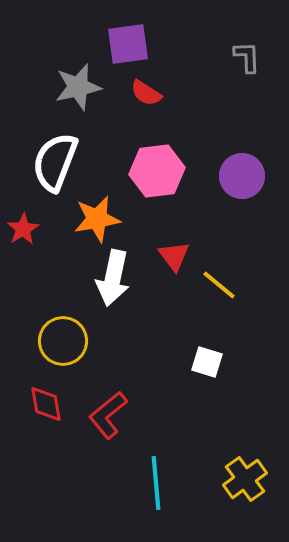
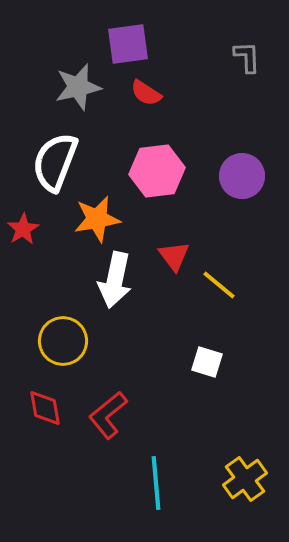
white arrow: moved 2 px right, 2 px down
red diamond: moved 1 px left, 4 px down
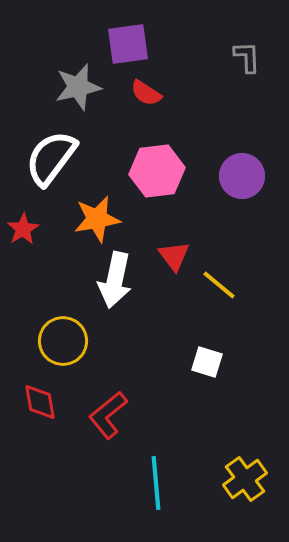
white semicircle: moved 4 px left, 4 px up; rotated 16 degrees clockwise
red diamond: moved 5 px left, 6 px up
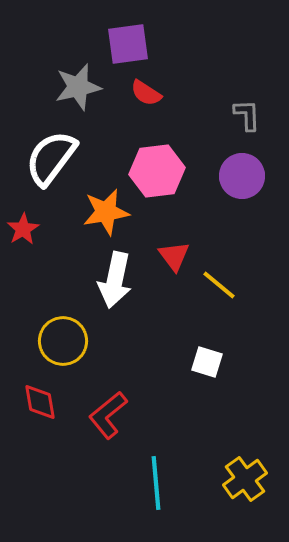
gray L-shape: moved 58 px down
orange star: moved 9 px right, 7 px up
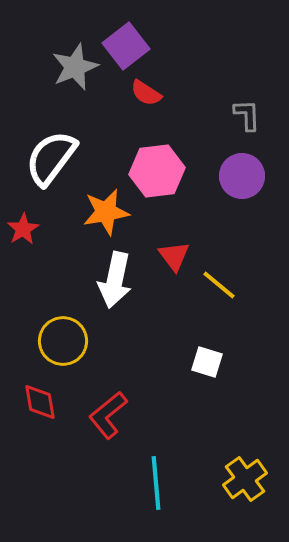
purple square: moved 2 px left, 2 px down; rotated 30 degrees counterclockwise
gray star: moved 3 px left, 20 px up; rotated 9 degrees counterclockwise
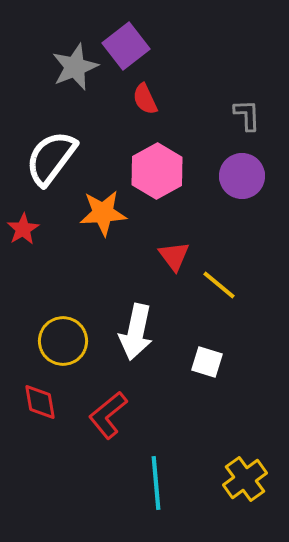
red semicircle: moved 1 px left, 6 px down; rotated 32 degrees clockwise
pink hexagon: rotated 22 degrees counterclockwise
orange star: moved 3 px left, 1 px down; rotated 6 degrees clockwise
white arrow: moved 21 px right, 52 px down
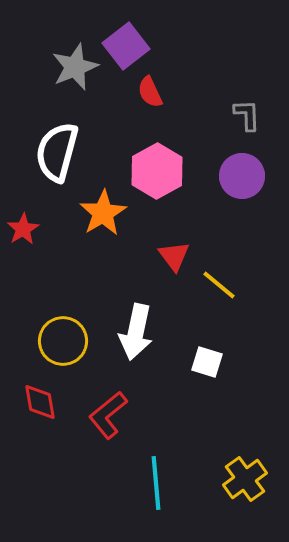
red semicircle: moved 5 px right, 7 px up
white semicircle: moved 6 px right, 6 px up; rotated 22 degrees counterclockwise
orange star: rotated 27 degrees counterclockwise
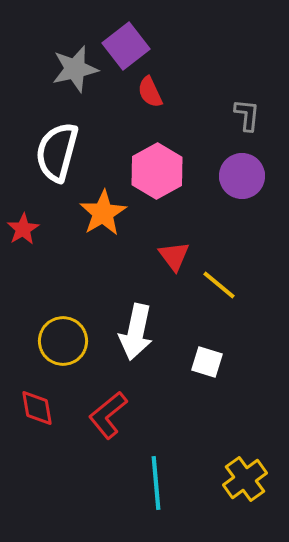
gray star: moved 2 px down; rotated 9 degrees clockwise
gray L-shape: rotated 8 degrees clockwise
red diamond: moved 3 px left, 6 px down
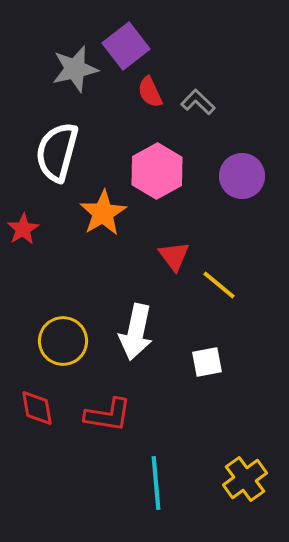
gray L-shape: moved 49 px left, 13 px up; rotated 52 degrees counterclockwise
white square: rotated 28 degrees counterclockwise
red L-shape: rotated 132 degrees counterclockwise
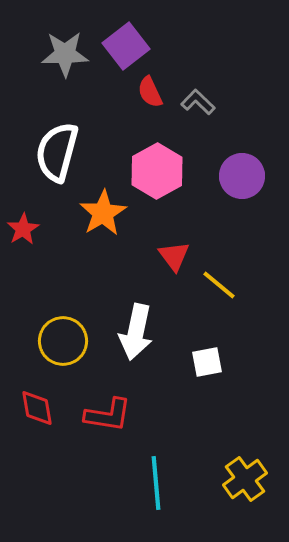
gray star: moved 10 px left, 15 px up; rotated 12 degrees clockwise
